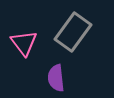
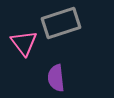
gray rectangle: moved 12 px left, 9 px up; rotated 36 degrees clockwise
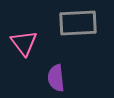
gray rectangle: moved 17 px right; rotated 15 degrees clockwise
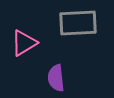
pink triangle: rotated 36 degrees clockwise
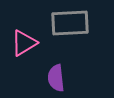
gray rectangle: moved 8 px left
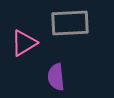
purple semicircle: moved 1 px up
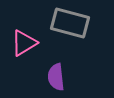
gray rectangle: rotated 18 degrees clockwise
